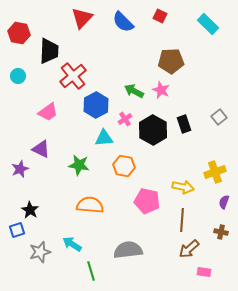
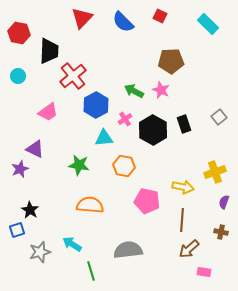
purple triangle: moved 6 px left
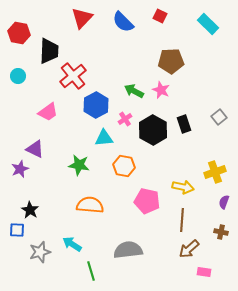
blue square: rotated 21 degrees clockwise
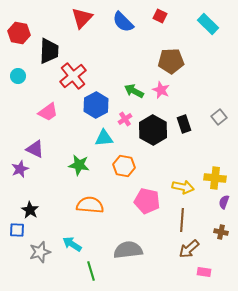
yellow cross: moved 6 px down; rotated 25 degrees clockwise
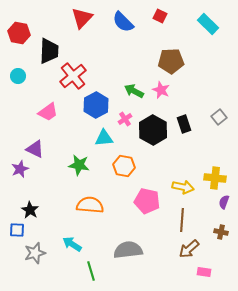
gray star: moved 5 px left, 1 px down
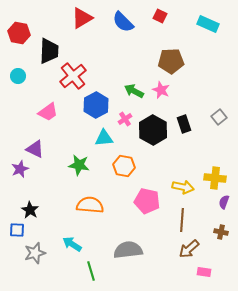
red triangle: rotated 15 degrees clockwise
cyan rectangle: rotated 20 degrees counterclockwise
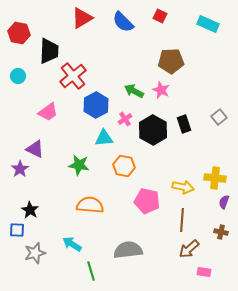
purple star: rotated 12 degrees counterclockwise
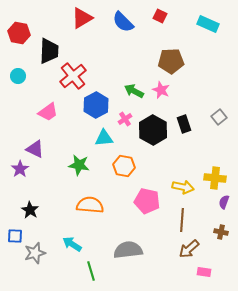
blue square: moved 2 px left, 6 px down
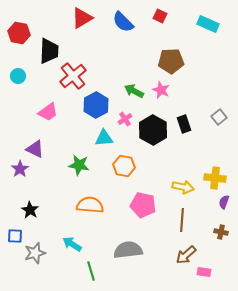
pink pentagon: moved 4 px left, 4 px down
brown arrow: moved 3 px left, 6 px down
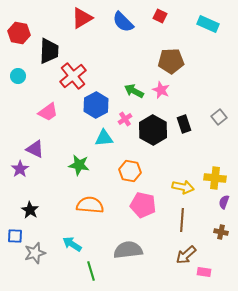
orange hexagon: moved 6 px right, 5 px down
